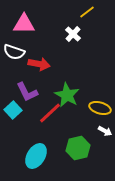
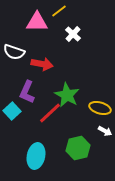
yellow line: moved 28 px left, 1 px up
pink triangle: moved 13 px right, 2 px up
red arrow: moved 3 px right
purple L-shape: rotated 50 degrees clockwise
cyan square: moved 1 px left, 1 px down
cyan ellipse: rotated 20 degrees counterclockwise
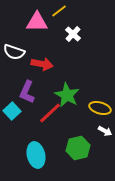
cyan ellipse: moved 1 px up; rotated 25 degrees counterclockwise
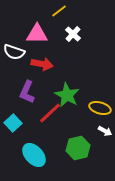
pink triangle: moved 12 px down
cyan square: moved 1 px right, 12 px down
cyan ellipse: moved 2 px left; rotated 30 degrees counterclockwise
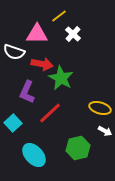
yellow line: moved 5 px down
green star: moved 6 px left, 17 px up
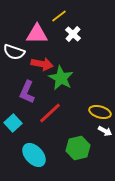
yellow ellipse: moved 4 px down
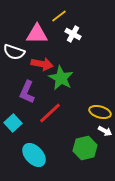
white cross: rotated 14 degrees counterclockwise
green hexagon: moved 7 px right
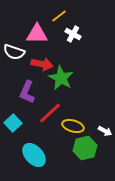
yellow ellipse: moved 27 px left, 14 px down
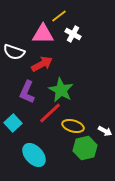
pink triangle: moved 6 px right
red arrow: rotated 40 degrees counterclockwise
green star: moved 12 px down
